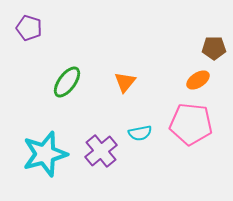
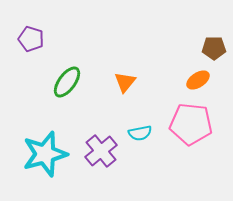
purple pentagon: moved 2 px right, 11 px down
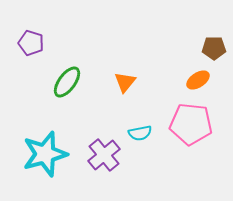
purple pentagon: moved 4 px down
purple cross: moved 3 px right, 4 px down
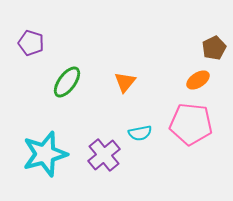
brown pentagon: rotated 25 degrees counterclockwise
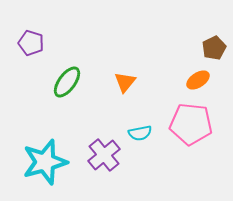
cyan star: moved 8 px down
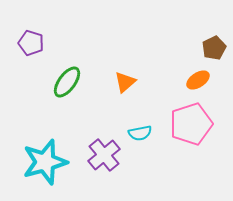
orange triangle: rotated 10 degrees clockwise
pink pentagon: rotated 24 degrees counterclockwise
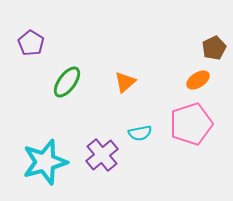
purple pentagon: rotated 15 degrees clockwise
purple cross: moved 2 px left
